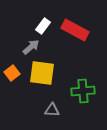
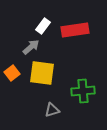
red rectangle: rotated 36 degrees counterclockwise
gray triangle: rotated 21 degrees counterclockwise
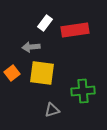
white rectangle: moved 2 px right, 3 px up
gray arrow: rotated 144 degrees counterclockwise
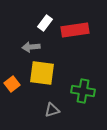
orange square: moved 11 px down
green cross: rotated 15 degrees clockwise
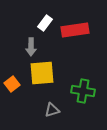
gray arrow: rotated 84 degrees counterclockwise
yellow square: rotated 12 degrees counterclockwise
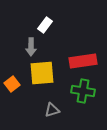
white rectangle: moved 2 px down
red rectangle: moved 8 px right, 31 px down
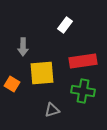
white rectangle: moved 20 px right
gray arrow: moved 8 px left
orange square: rotated 21 degrees counterclockwise
